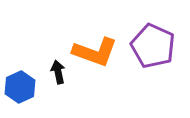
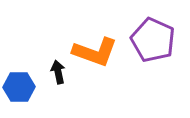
purple pentagon: moved 6 px up
blue hexagon: moved 1 px left; rotated 24 degrees clockwise
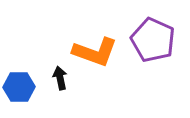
black arrow: moved 2 px right, 6 px down
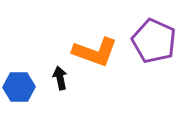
purple pentagon: moved 1 px right, 1 px down
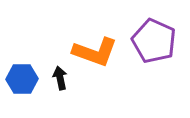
blue hexagon: moved 3 px right, 8 px up
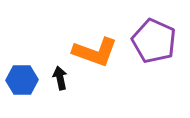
blue hexagon: moved 1 px down
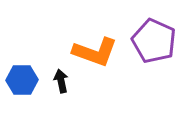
black arrow: moved 1 px right, 3 px down
